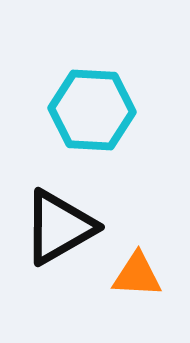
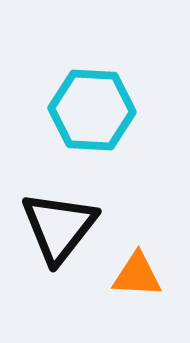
black triangle: rotated 22 degrees counterclockwise
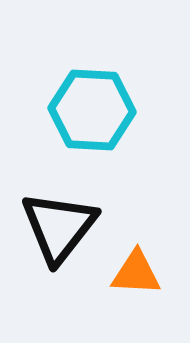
orange triangle: moved 1 px left, 2 px up
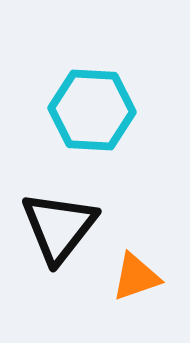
orange triangle: moved 4 px down; rotated 22 degrees counterclockwise
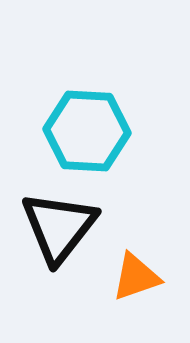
cyan hexagon: moved 5 px left, 21 px down
